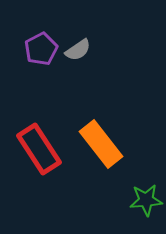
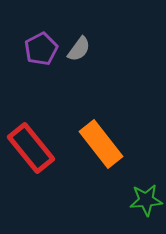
gray semicircle: moved 1 px right, 1 px up; rotated 20 degrees counterclockwise
red rectangle: moved 8 px left, 1 px up; rotated 6 degrees counterclockwise
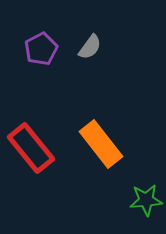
gray semicircle: moved 11 px right, 2 px up
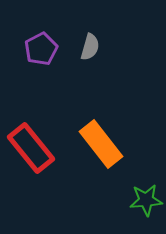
gray semicircle: rotated 20 degrees counterclockwise
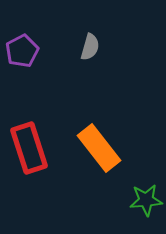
purple pentagon: moved 19 px left, 2 px down
orange rectangle: moved 2 px left, 4 px down
red rectangle: moved 2 px left; rotated 21 degrees clockwise
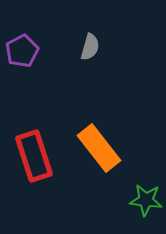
red rectangle: moved 5 px right, 8 px down
green star: rotated 12 degrees clockwise
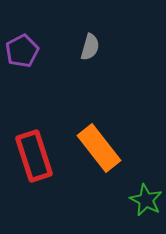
green star: rotated 20 degrees clockwise
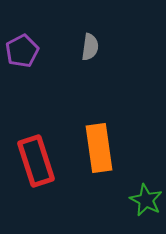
gray semicircle: rotated 8 degrees counterclockwise
orange rectangle: rotated 30 degrees clockwise
red rectangle: moved 2 px right, 5 px down
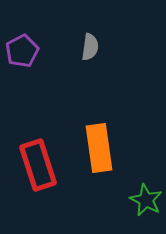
red rectangle: moved 2 px right, 4 px down
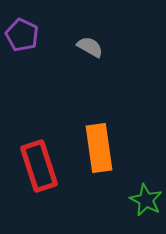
gray semicircle: rotated 68 degrees counterclockwise
purple pentagon: moved 16 px up; rotated 20 degrees counterclockwise
red rectangle: moved 1 px right, 1 px down
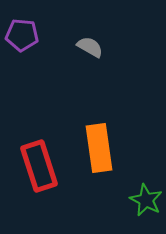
purple pentagon: rotated 20 degrees counterclockwise
